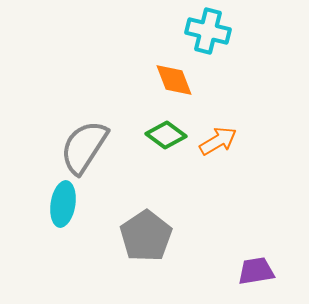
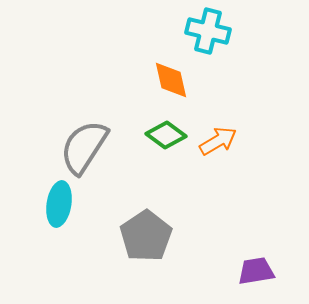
orange diamond: moved 3 px left; rotated 9 degrees clockwise
cyan ellipse: moved 4 px left
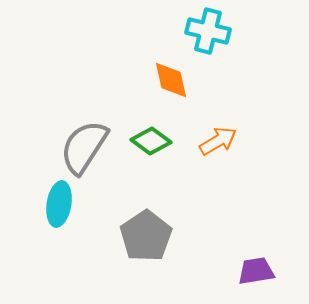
green diamond: moved 15 px left, 6 px down
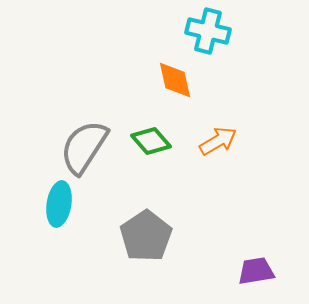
orange diamond: moved 4 px right
green diamond: rotated 12 degrees clockwise
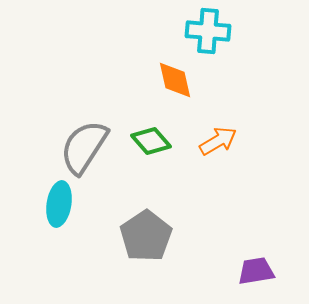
cyan cross: rotated 9 degrees counterclockwise
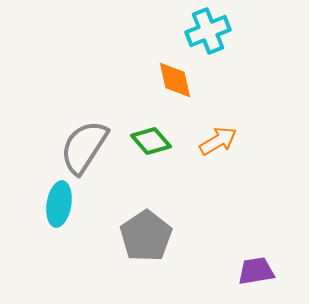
cyan cross: rotated 27 degrees counterclockwise
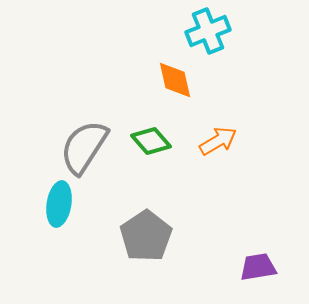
purple trapezoid: moved 2 px right, 4 px up
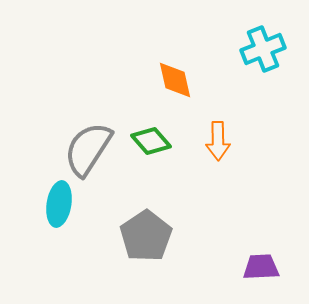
cyan cross: moved 55 px right, 18 px down
orange arrow: rotated 120 degrees clockwise
gray semicircle: moved 4 px right, 2 px down
purple trapezoid: moved 3 px right; rotated 6 degrees clockwise
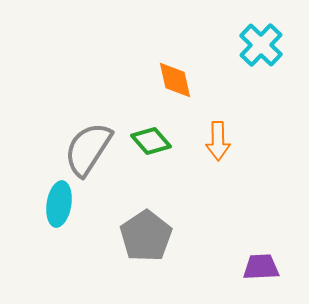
cyan cross: moved 2 px left, 4 px up; rotated 24 degrees counterclockwise
